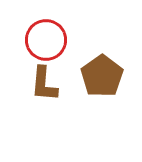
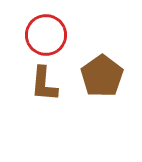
red circle: moved 5 px up
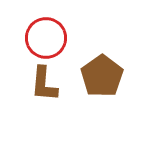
red circle: moved 3 px down
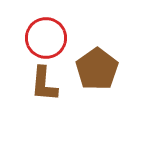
brown pentagon: moved 5 px left, 7 px up
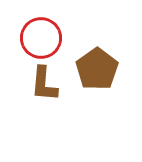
red circle: moved 5 px left
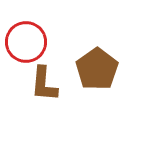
red circle: moved 15 px left, 4 px down
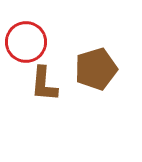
brown pentagon: moved 1 px left; rotated 18 degrees clockwise
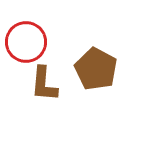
brown pentagon: rotated 27 degrees counterclockwise
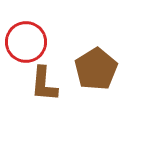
brown pentagon: rotated 12 degrees clockwise
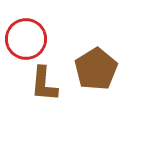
red circle: moved 3 px up
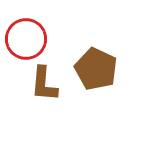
brown pentagon: rotated 15 degrees counterclockwise
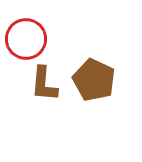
brown pentagon: moved 2 px left, 11 px down
